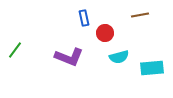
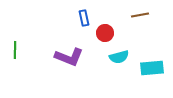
green line: rotated 36 degrees counterclockwise
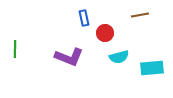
green line: moved 1 px up
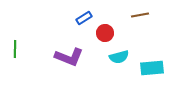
blue rectangle: rotated 70 degrees clockwise
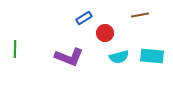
cyan rectangle: moved 12 px up; rotated 10 degrees clockwise
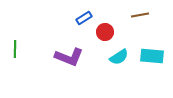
red circle: moved 1 px up
cyan semicircle: rotated 18 degrees counterclockwise
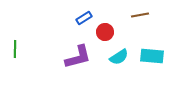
purple L-shape: moved 9 px right; rotated 36 degrees counterclockwise
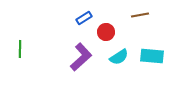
red circle: moved 1 px right
green line: moved 5 px right
purple L-shape: moved 3 px right; rotated 28 degrees counterclockwise
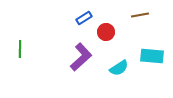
cyan semicircle: moved 11 px down
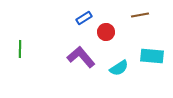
purple L-shape: rotated 88 degrees counterclockwise
